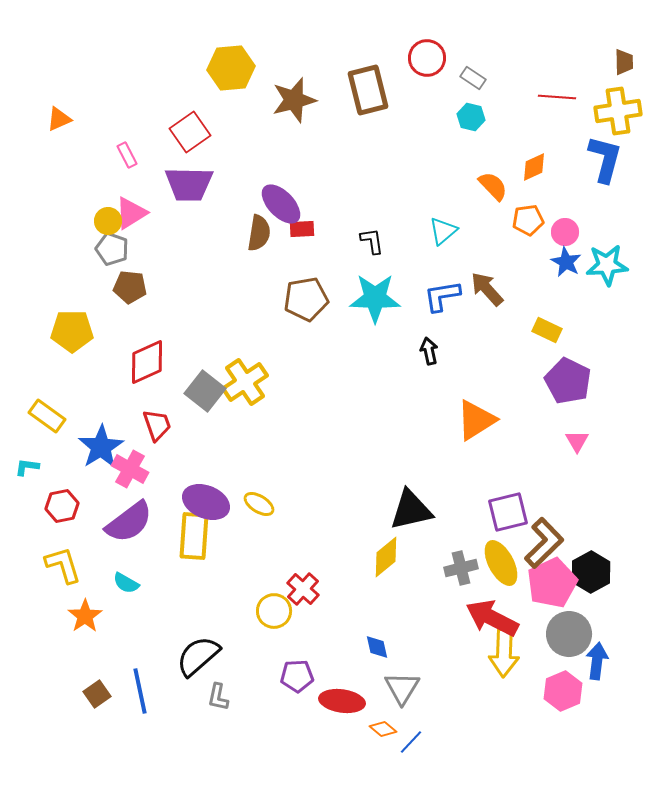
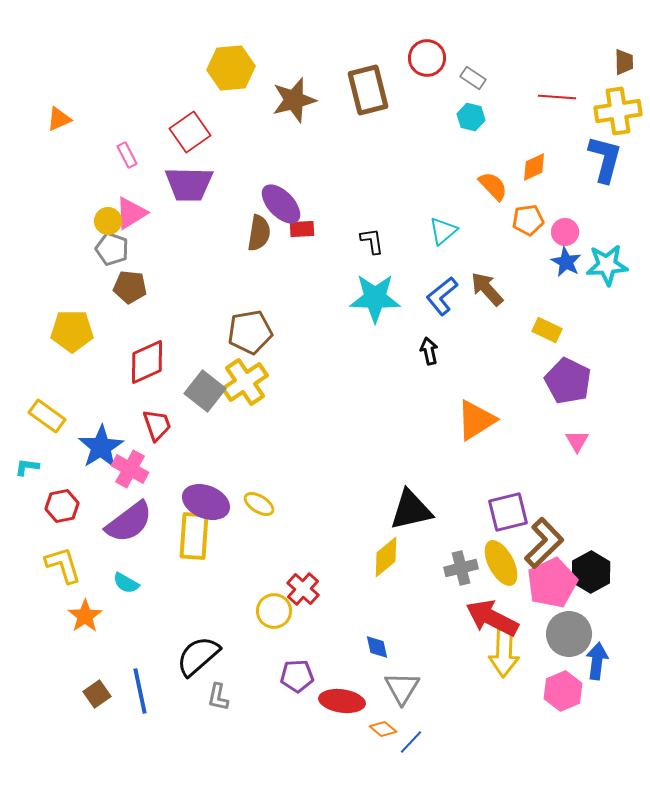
blue L-shape at (442, 296): rotated 30 degrees counterclockwise
brown pentagon at (306, 299): moved 56 px left, 33 px down
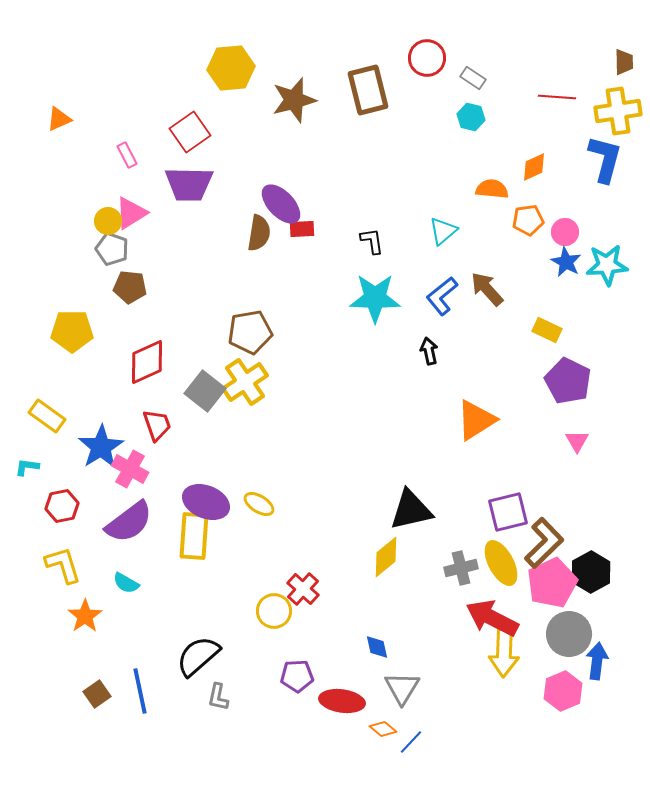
orange semicircle at (493, 186): moved 1 px left, 3 px down; rotated 40 degrees counterclockwise
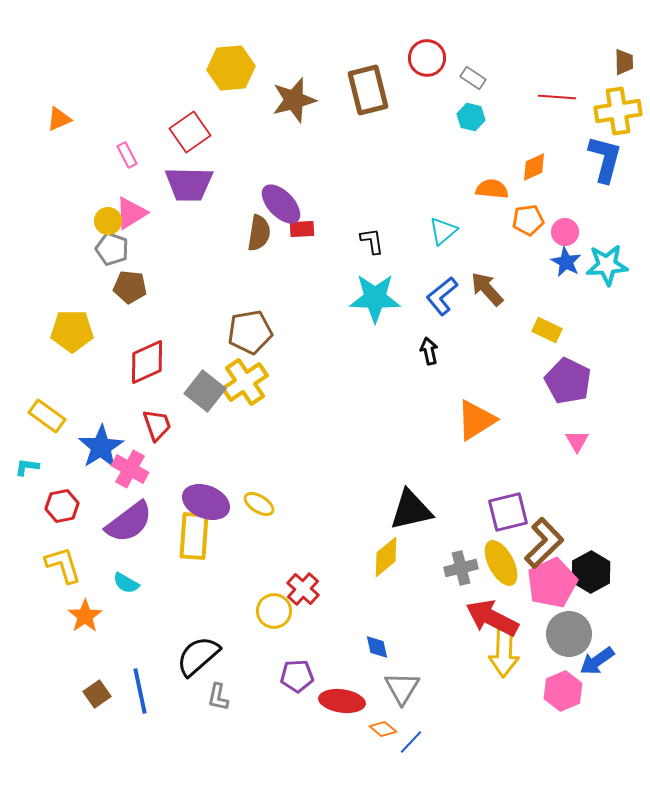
blue arrow at (597, 661): rotated 132 degrees counterclockwise
